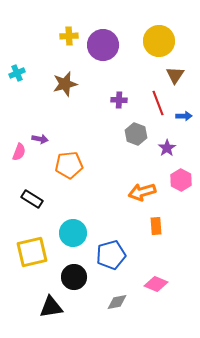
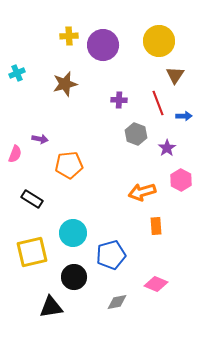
pink semicircle: moved 4 px left, 2 px down
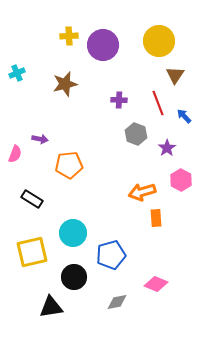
blue arrow: rotated 133 degrees counterclockwise
orange rectangle: moved 8 px up
